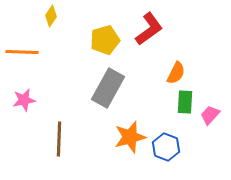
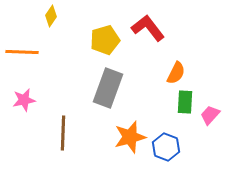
red L-shape: moved 1 px left, 1 px up; rotated 92 degrees counterclockwise
gray rectangle: rotated 9 degrees counterclockwise
brown line: moved 4 px right, 6 px up
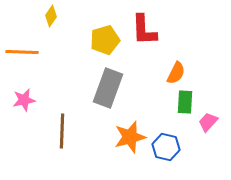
red L-shape: moved 4 px left, 2 px down; rotated 144 degrees counterclockwise
pink trapezoid: moved 2 px left, 7 px down
brown line: moved 1 px left, 2 px up
blue hexagon: rotated 8 degrees counterclockwise
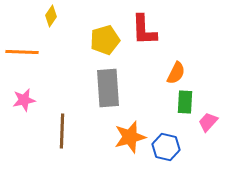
gray rectangle: rotated 24 degrees counterclockwise
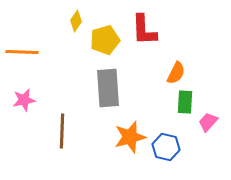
yellow diamond: moved 25 px right, 5 px down
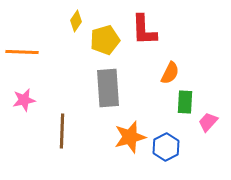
orange semicircle: moved 6 px left
blue hexagon: rotated 20 degrees clockwise
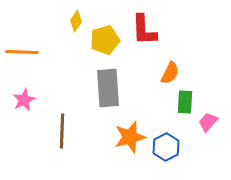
pink star: rotated 15 degrees counterclockwise
